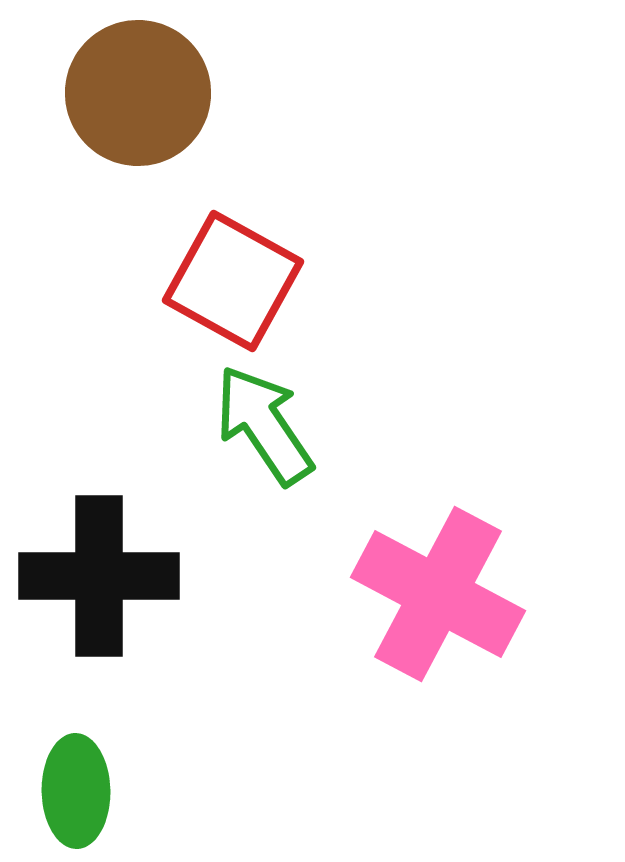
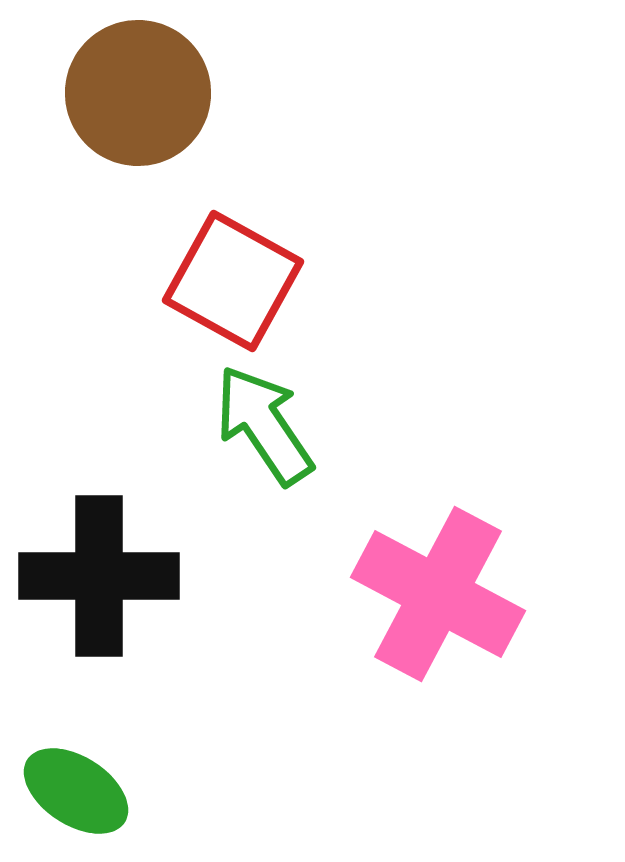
green ellipse: rotated 56 degrees counterclockwise
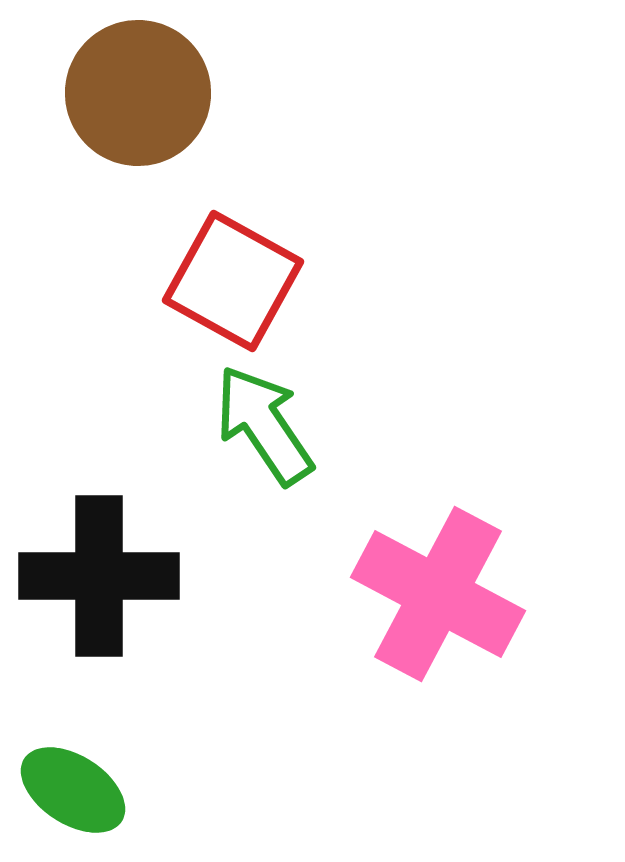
green ellipse: moved 3 px left, 1 px up
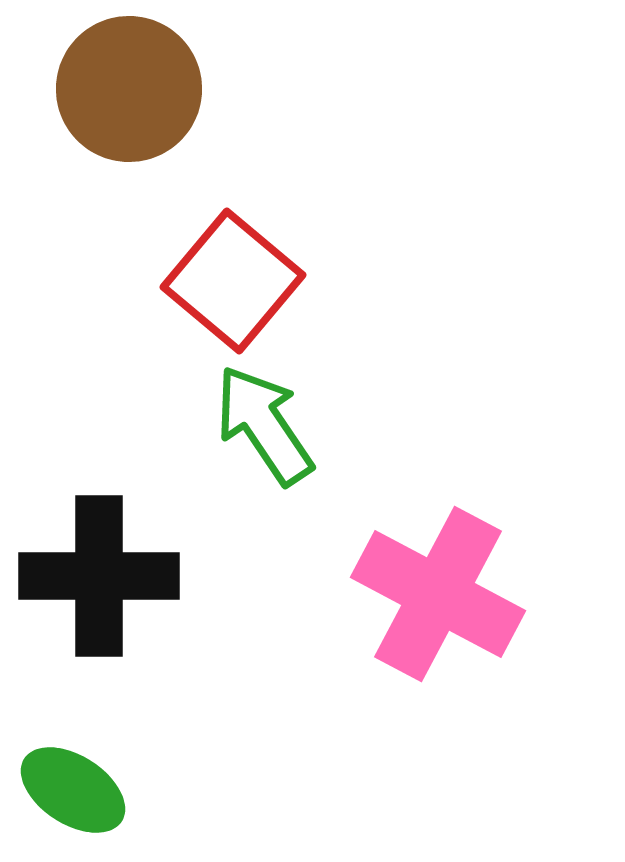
brown circle: moved 9 px left, 4 px up
red square: rotated 11 degrees clockwise
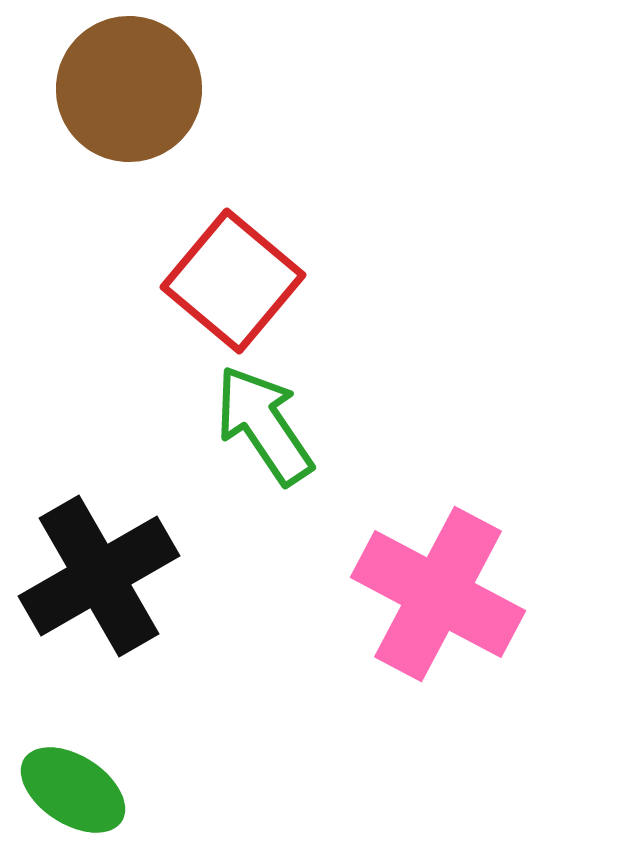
black cross: rotated 30 degrees counterclockwise
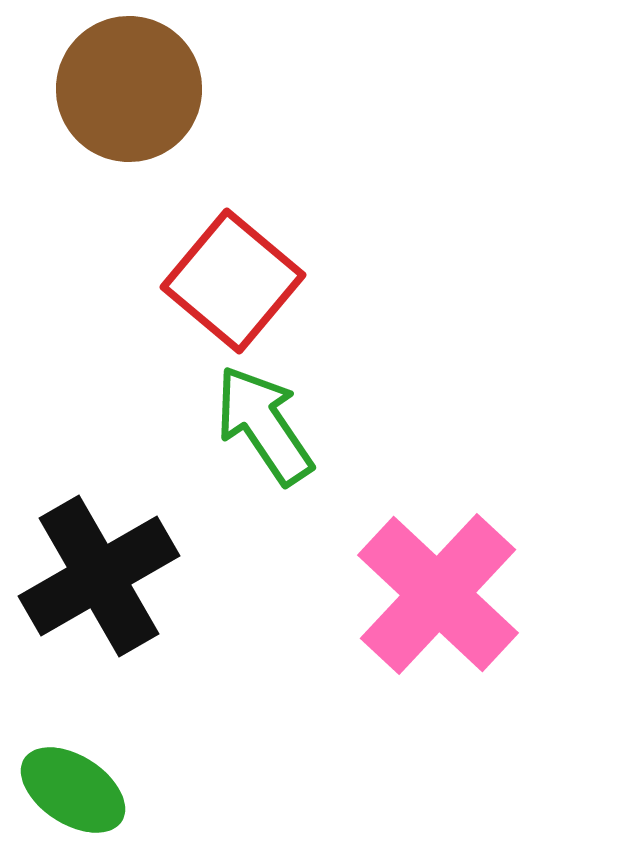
pink cross: rotated 15 degrees clockwise
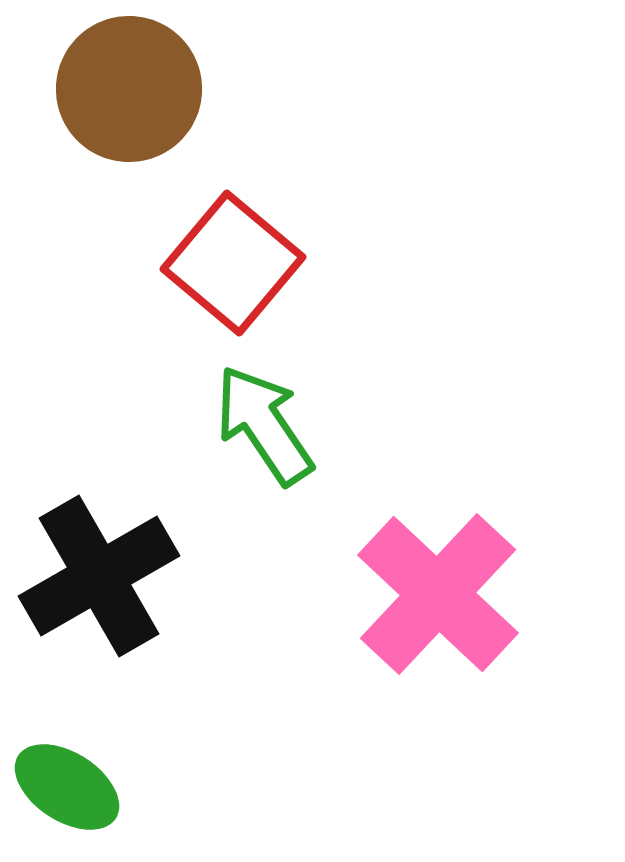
red square: moved 18 px up
green ellipse: moved 6 px left, 3 px up
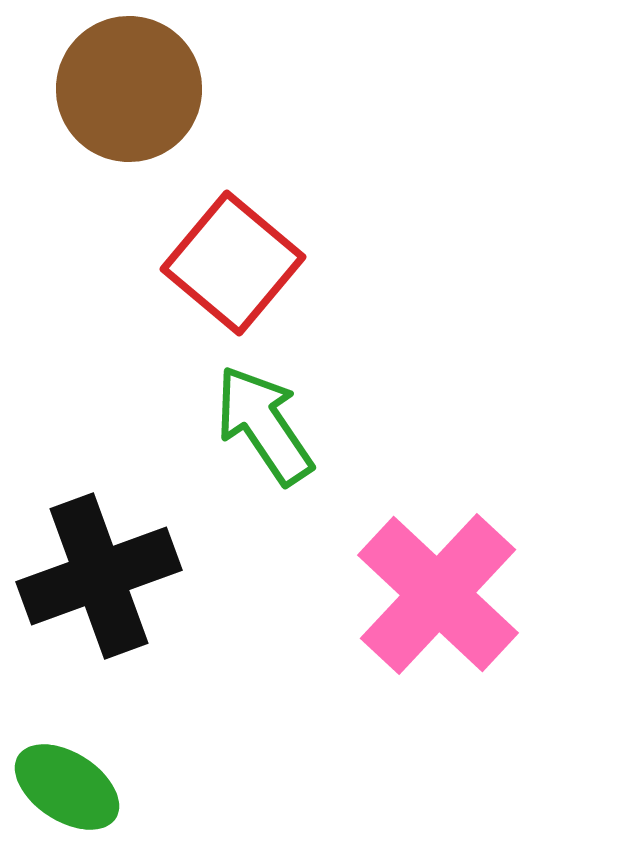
black cross: rotated 10 degrees clockwise
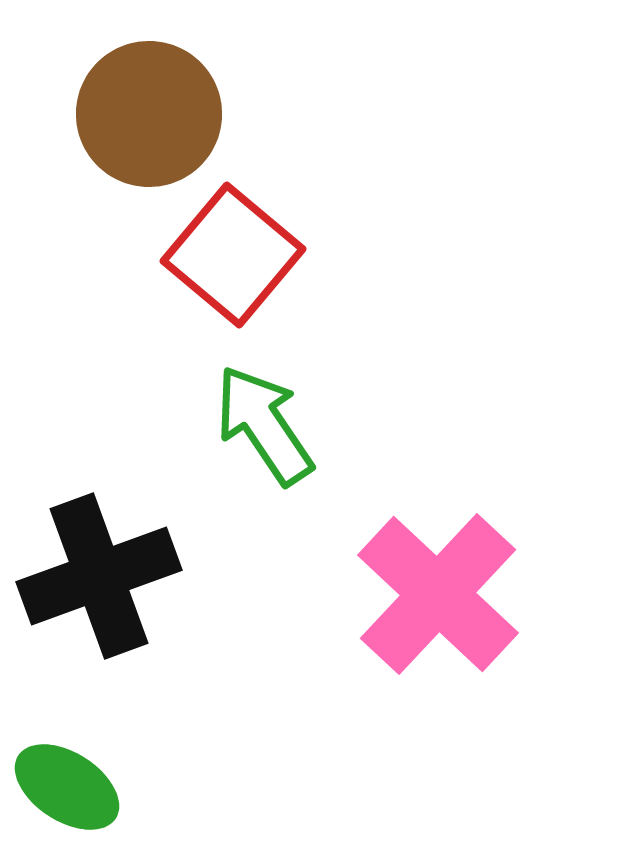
brown circle: moved 20 px right, 25 px down
red square: moved 8 px up
